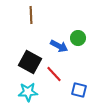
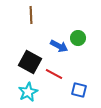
red line: rotated 18 degrees counterclockwise
cyan star: rotated 24 degrees counterclockwise
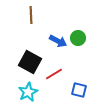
blue arrow: moved 1 px left, 5 px up
red line: rotated 60 degrees counterclockwise
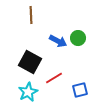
red line: moved 4 px down
blue square: moved 1 px right; rotated 28 degrees counterclockwise
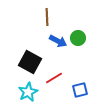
brown line: moved 16 px right, 2 px down
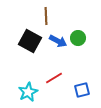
brown line: moved 1 px left, 1 px up
black square: moved 21 px up
blue square: moved 2 px right
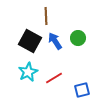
blue arrow: moved 3 px left; rotated 150 degrees counterclockwise
cyan star: moved 20 px up
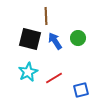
black square: moved 2 px up; rotated 15 degrees counterclockwise
blue square: moved 1 px left
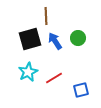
black square: rotated 30 degrees counterclockwise
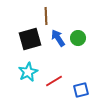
blue arrow: moved 3 px right, 3 px up
red line: moved 3 px down
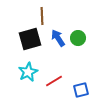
brown line: moved 4 px left
